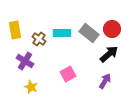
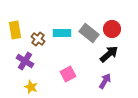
brown cross: moved 1 px left
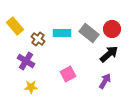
yellow rectangle: moved 4 px up; rotated 30 degrees counterclockwise
purple cross: moved 1 px right
yellow star: rotated 24 degrees counterclockwise
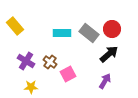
brown cross: moved 12 px right, 23 px down
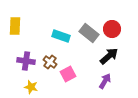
yellow rectangle: rotated 42 degrees clockwise
cyan rectangle: moved 1 px left, 3 px down; rotated 18 degrees clockwise
black arrow: moved 2 px down
purple cross: rotated 24 degrees counterclockwise
yellow star: rotated 16 degrees clockwise
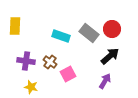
black arrow: moved 1 px right
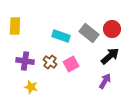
purple cross: moved 1 px left
pink square: moved 3 px right, 10 px up
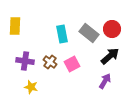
cyan rectangle: moved 1 px right, 2 px up; rotated 60 degrees clockwise
pink square: moved 1 px right
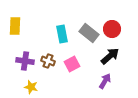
brown cross: moved 2 px left, 1 px up; rotated 16 degrees counterclockwise
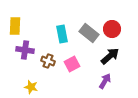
purple cross: moved 11 px up
